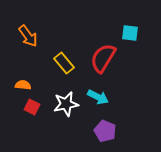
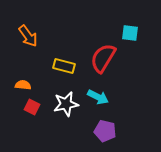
yellow rectangle: moved 3 px down; rotated 35 degrees counterclockwise
purple pentagon: rotated 10 degrees counterclockwise
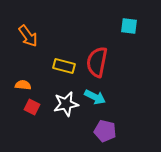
cyan square: moved 1 px left, 7 px up
red semicircle: moved 6 px left, 4 px down; rotated 20 degrees counterclockwise
cyan arrow: moved 3 px left
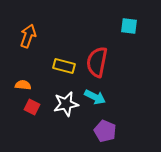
orange arrow: rotated 125 degrees counterclockwise
purple pentagon: rotated 10 degrees clockwise
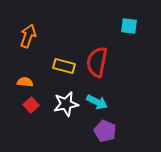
orange semicircle: moved 2 px right, 3 px up
cyan arrow: moved 2 px right, 5 px down
red square: moved 1 px left, 2 px up; rotated 21 degrees clockwise
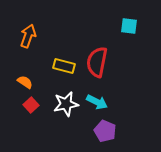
orange semicircle: rotated 28 degrees clockwise
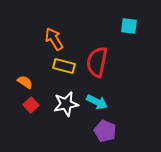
orange arrow: moved 26 px right, 3 px down; rotated 50 degrees counterclockwise
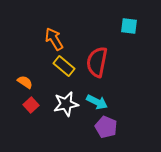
yellow rectangle: rotated 25 degrees clockwise
purple pentagon: moved 1 px right, 4 px up
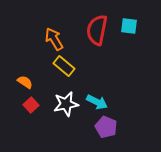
red semicircle: moved 32 px up
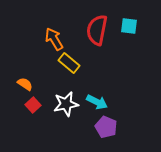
yellow rectangle: moved 5 px right, 3 px up
orange semicircle: moved 2 px down
red square: moved 2 px right
